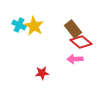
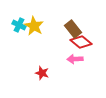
red star: rotated 24 degrees clockwise
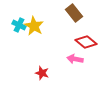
brown rectangle: moved 1 px right, 16 px up
red diamond: moved 5 px right
pink arrow: rotated 14 degrees clockwise
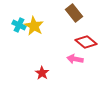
red star: rotated 16 degrees clockwise
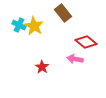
brown rectangle: moved 11 px left
red star: moved 6 px up
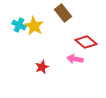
red star: rotated 16 degrees clockwise
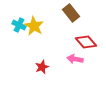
brown rectangle: moved 8 px right
red diamond: rotated 10 degrees clockwise
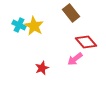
pink arrow: rotated 49 degrees counterclockwise
red star: moved 1 px down
